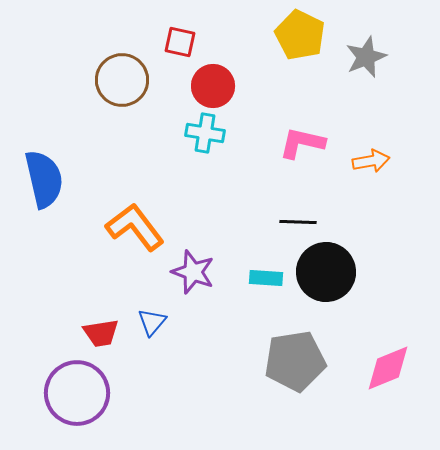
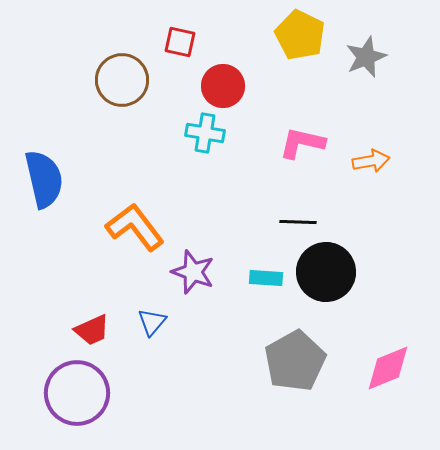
red circle: moved 10 px right
red trapezoid: moved 9 px left, 3 px up; rotated 15 degrees counterclockwise
gray pentagon: rotated 20 degrees counterclockwise
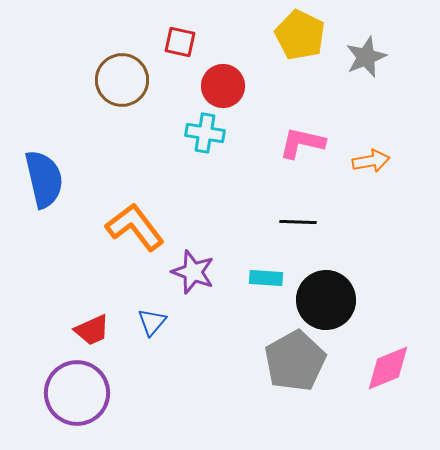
black circle: moved 28 px down
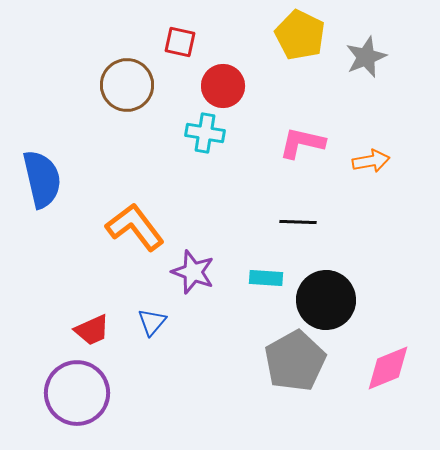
brown circle: moved 5 px right, 5 px down
blue semicircle: moved 2 px left
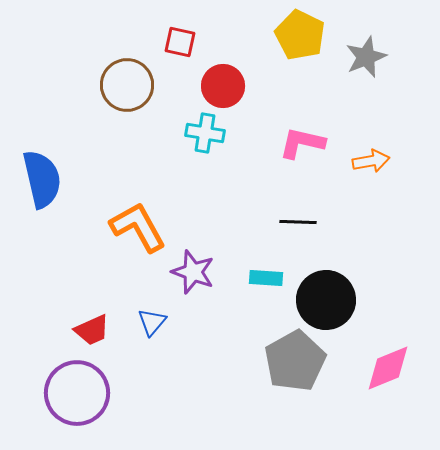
orange L-shape: moved 3 px right; rotated 8 degrees clockwise
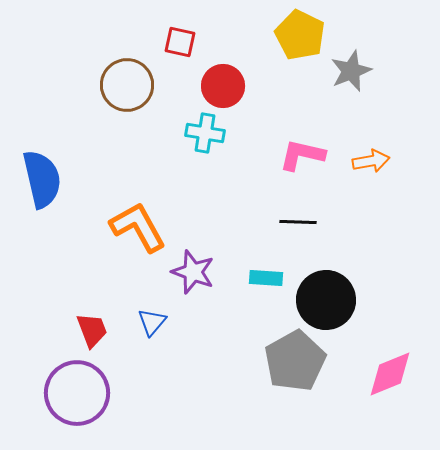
gray star: moved 15 px left, 14 px down
pink L-shape: moved 12 px down
red trapezoid: rotated 87 degrees counterclockwise
pink diamond: moved 2 px right, 6 px down
